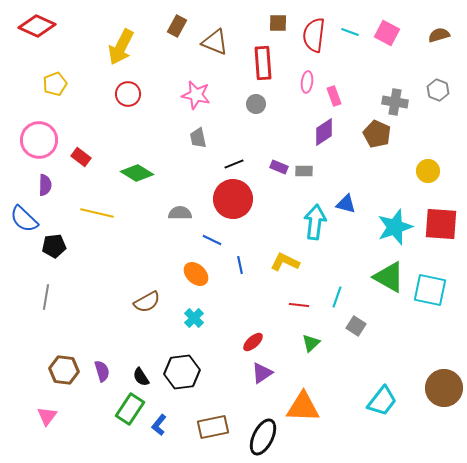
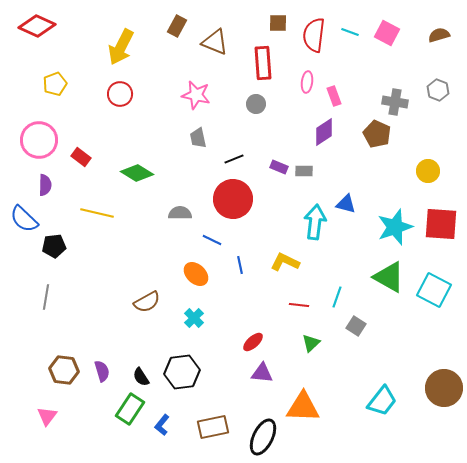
red circle at (128, 94): moved 8 px left
black line at (234, 164): moved 5 px up
cyan square at (430, 290): moved 4 px right; rotated 16 degrees clockwise
purple triangle at (262, 373): rotated 40 degrees clockwise
blue L-shape at (159, 425): moved 3 px right
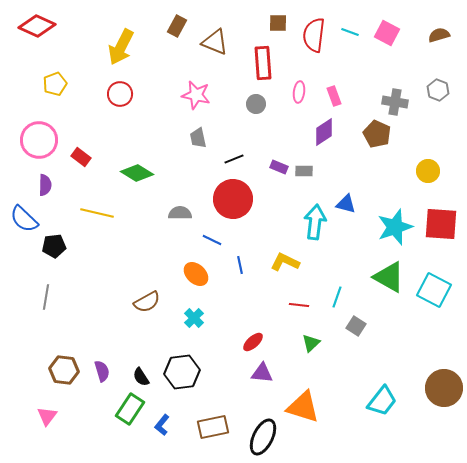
pink ellipse at (307, 82): moved 8 px left, 10 px down
orange triangle at (303, 407): rotated 15 degrees clockwise
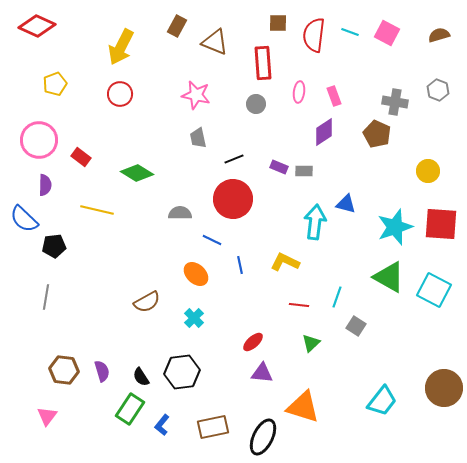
yellow line at (97, 213): moved 3 px up
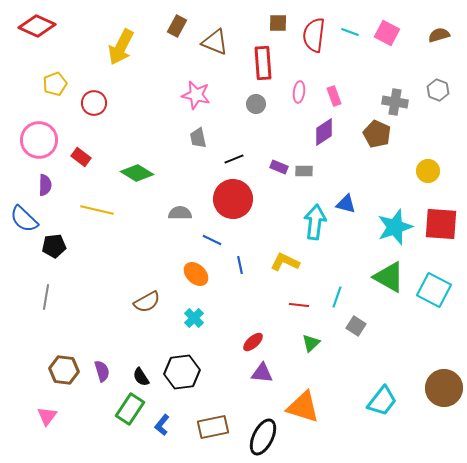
red circle at (120, 94): moved 26 px left, 9 px down
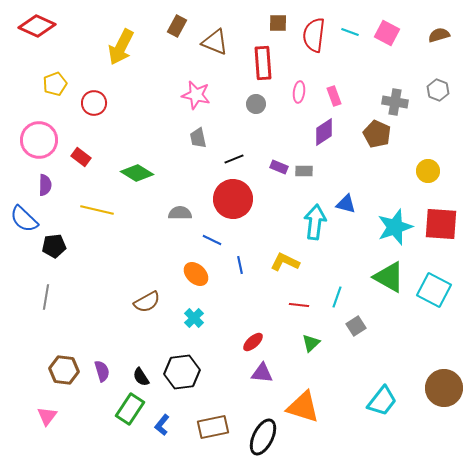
gray square at (356, 326): rotated 24 degrees clockwise
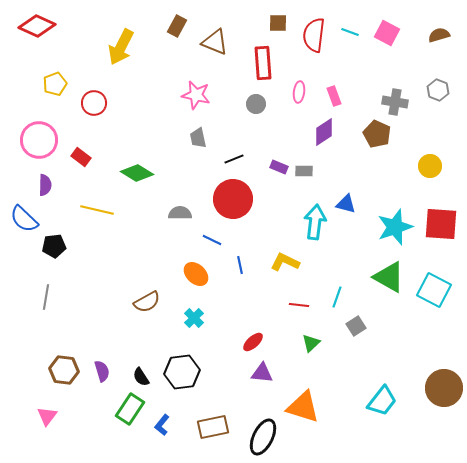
yellow circle at (428, 171): moved 2 px right, 5 px up
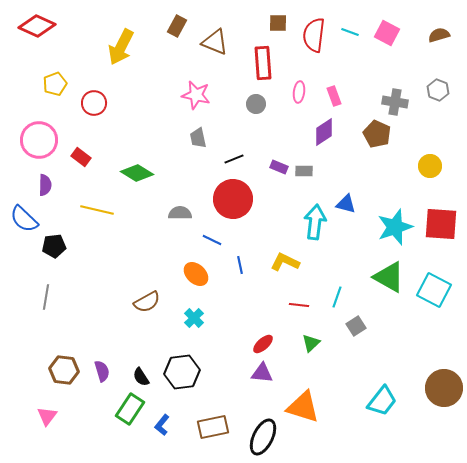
red ellipse at (253, 342): moved 10 px right, 2 px down
